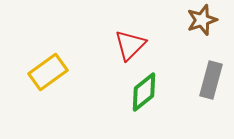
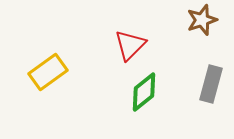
gray rectangle: moved 4 px down
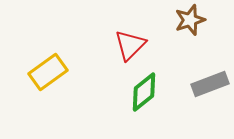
brown star: moved 12 px left
gray rectangle: moved 1 px left; rotated 54 degrees clockwise
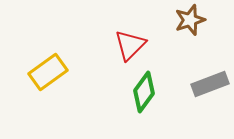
green diamond: rotated 15 degrees counterclockwise
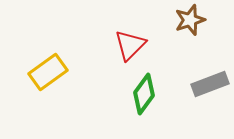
green diamond: moved 2 px down
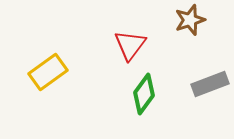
red triangle: rotated 8 degrees counterclockwise
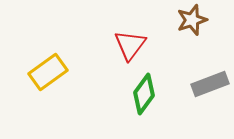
brown star: moved 2 px right
